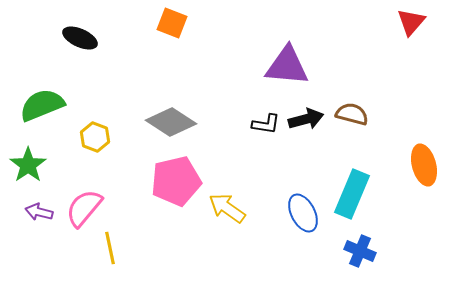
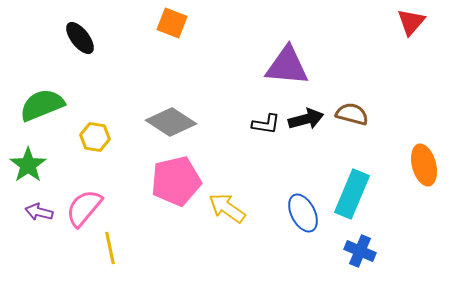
black ellipse: rotated 28 degrees clockwise
yellow hexagon: rotated 12 degrees counterclockwise
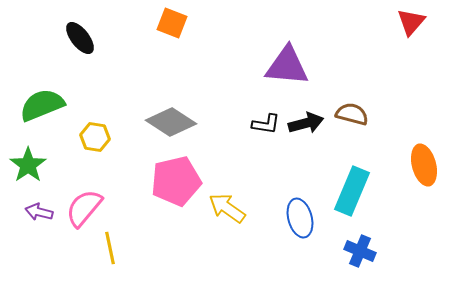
black arrow: moved 4 px down
cyan rectangle: moved 3 px up
blue ellipse: moved 3 px left, 5 px down; rotated 12 degrees clockwise
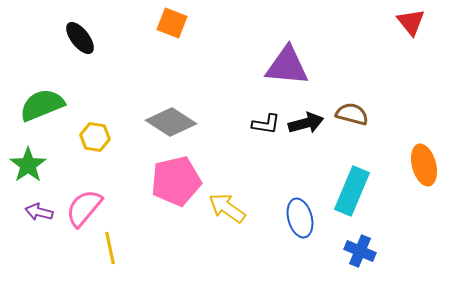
red triangle: rotated 20 degrees counterclockwise
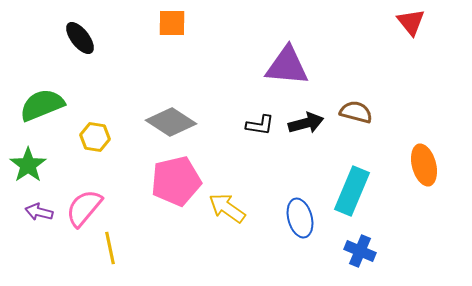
orange square: rotated 20 degrees counterclockwise
brown semicircle: moved 4 px right, 2 px up
black L-shape: moved 6 px left, 1 px down
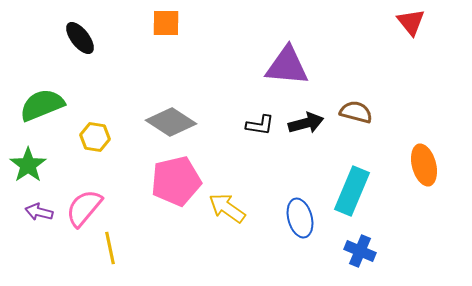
orange square: moved 6 px left
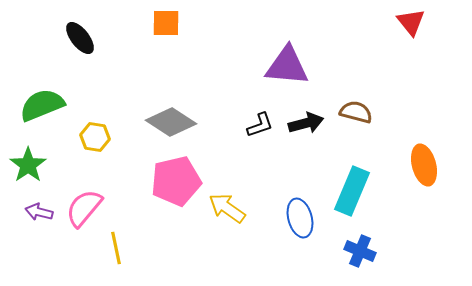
black L-shape: rotated 28 degrees counterclockwise
yellow line: moved 6 px right
